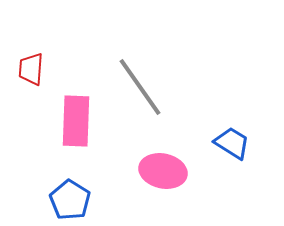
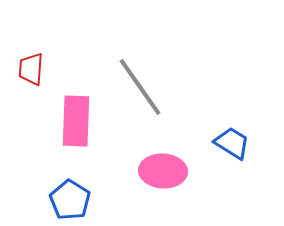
pink ellipse: rotated 9 degrees counterclockwise
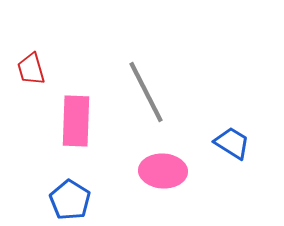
red trapezoid: rotated 20 degrees counterclockwise
gray line: moved 6 px right, 5 px down; rotated 8 degrees clockwise
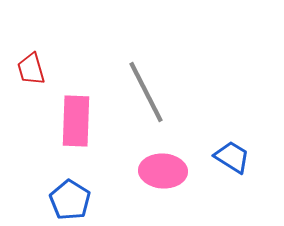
blue trapezoid: moved 14 px down
